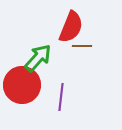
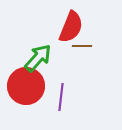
red circle: moved 4 px right, 1 px down
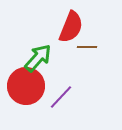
brown line: moved 5 px right, 1 px down
purple line: rotated 36 degrees clockwise
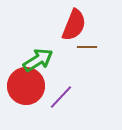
red semicircle: moved 3 px right, 2 px up
green arrow: moved 2 px down; rotated 16 degrees clockwise
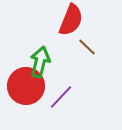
red semicircle: moved 3 px left, 5 px up
brown line: rotated 42 degrees clockwise
green arrow: moved 2 px right, 2 px down; rotated 44 degrees counterclockwise
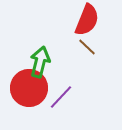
red semicircle: moved 16 px right
red circle: moved 3 px right, 2 px down
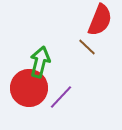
red semicircle: moved 13 px right
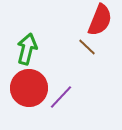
green arrow: moved 13 px left, 13 px up
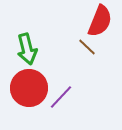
red semicircle: moved 1 px down
green arrow: rotated 152 degrees clockwise
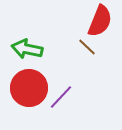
green arrow: rotated 116 degrees clockwise
